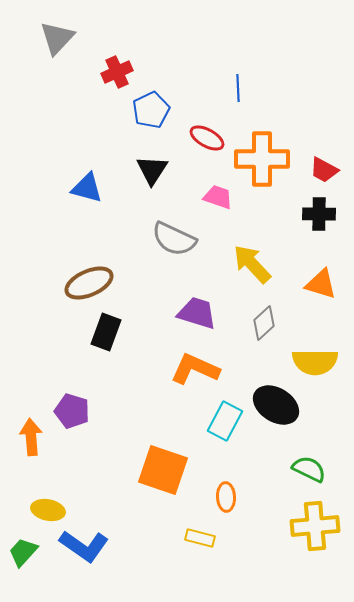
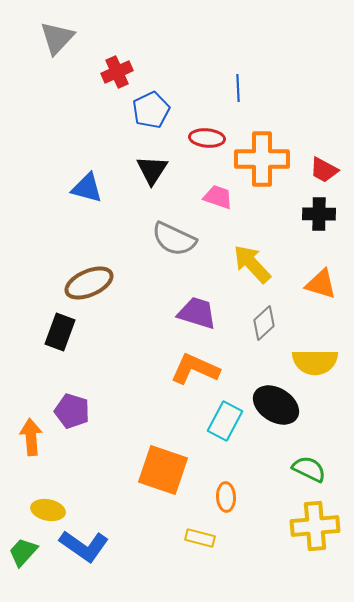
red ellipse: rotated 24 degrees counterclockwise
black rectangle: moved 46 px left
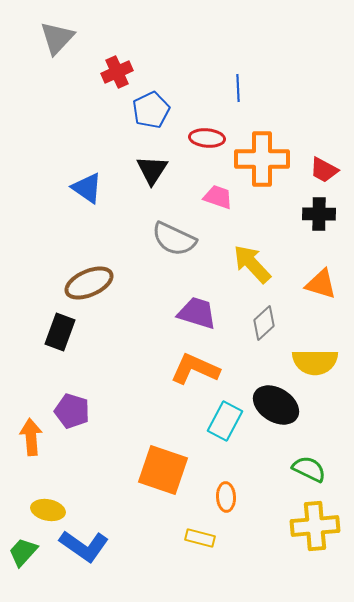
blue triangle: rotated 20 degrees clockwise
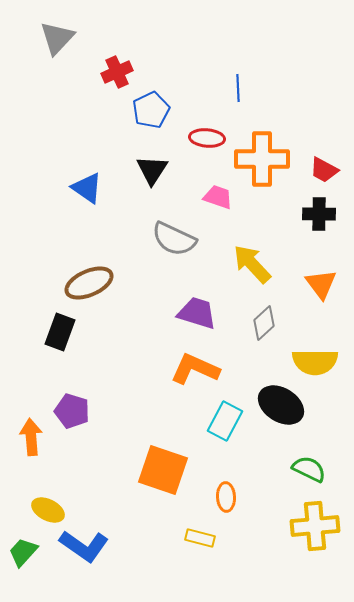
orange triangle: rotated 36 degrees clockwise
black ellipse: moved 5 px right
yellow ellipse: rotated 16 degrees clockwise
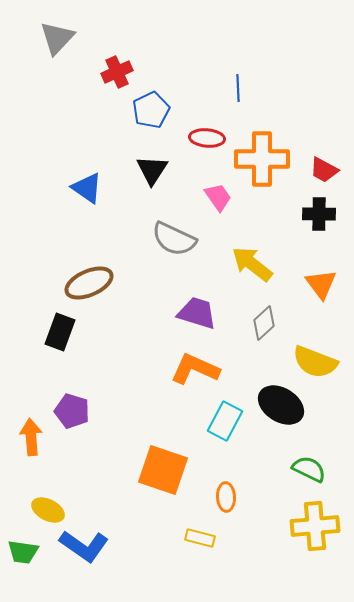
pink trapezoid: rotated 36 degrees clockwise
yellow arrow: rotated 9 degrees counterclockwise
yellow semicircle: rotated 21 degrees clockwise
green trapezoid: rotated 124 degrees counterclockwise
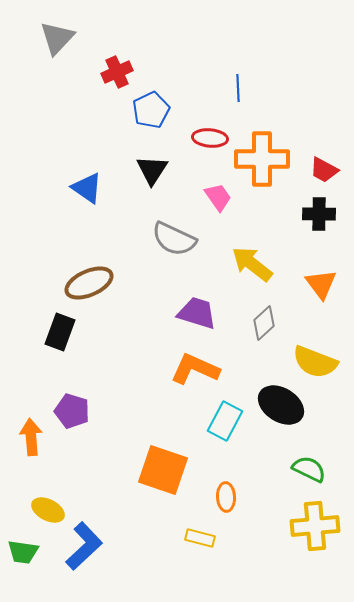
red ellipse: moved 3 px right
blue L-shape: rotated 78 degrees counterclockwise
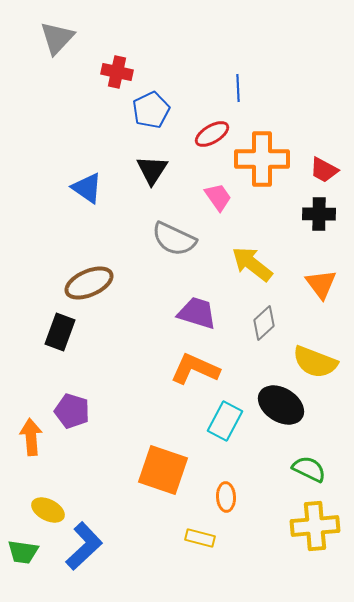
red cross: rotated 36 degrees clockwise
red ellipse: moved 2 px right, 4 px up; rotated 36 degrees counterclockwise
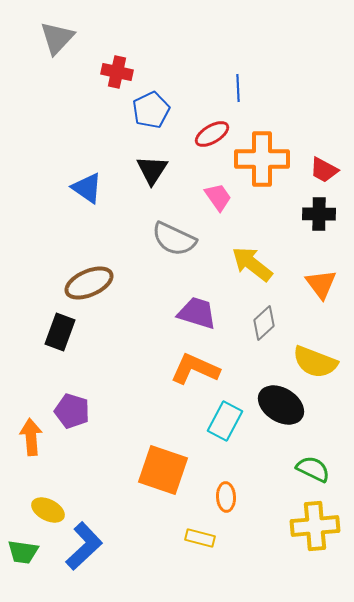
green semicircle: moved 4 px right
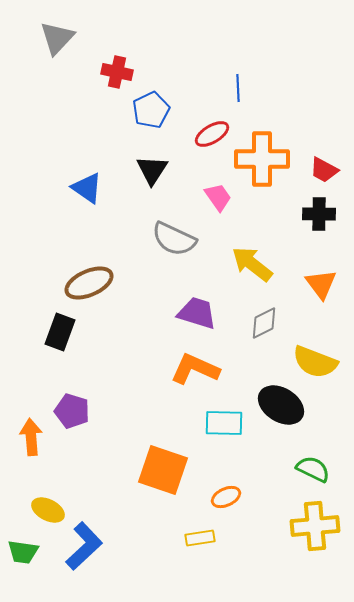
gray diamond: rotated 16 degrees clockwise
cyan rectangle: moved 1 px left, 2 px down; rotated 63 degrees clockwise
orange ellipse: rotated 68 degrees clockwise
yellow rectangle: rotated 24 degrees counterclockwise
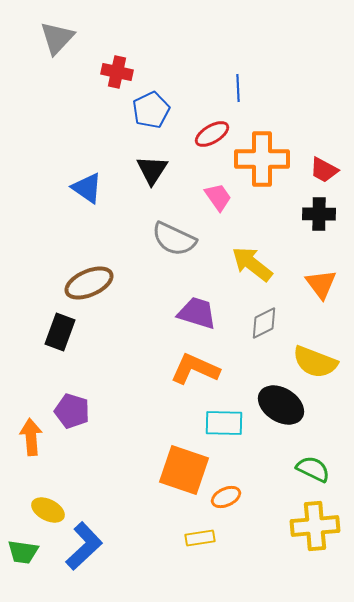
orange square: moved 21 px right
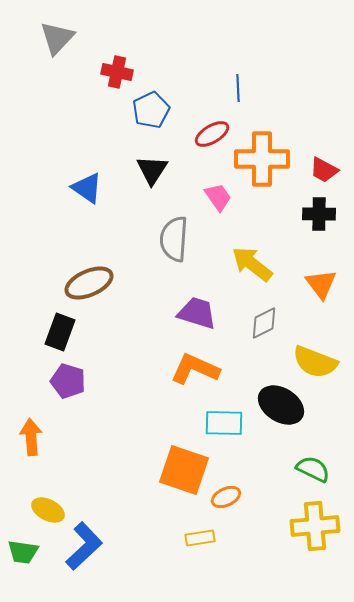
gray semicircle: rotated 69 degrees clockwise
purple pentagon: moved 4 px left, 30 px up
